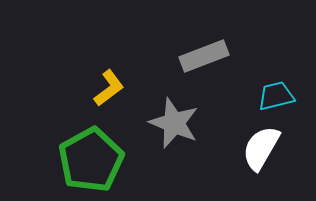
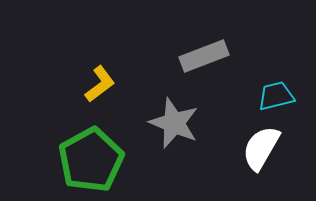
yellow L-shape: moved 9 px left, 4 px up
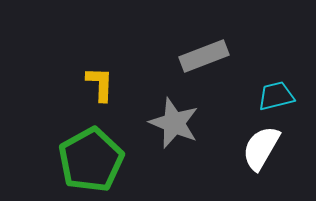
yellow L-shape: rotated 51 degrees counterclockwise
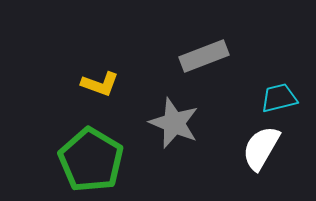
yellow L-shape: rotated 108 degrees clockwise
cyan trapezoid: moved 3 px right, 2 px down
green pentagon: rotated 12 degrees counterclockwise
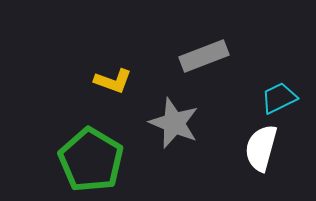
yellow L-shape: moved 13 px right, 3 px up
cyan trapezoid: rotated 12 degrees counterclockwise
white semicircle: rotated 15 degrees counterclockwise
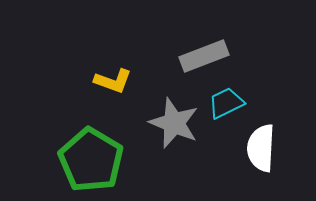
cyan trapezoid: moved 53 px left, 5 px down
white semicircle: rotated 12 degrees counterclockwise
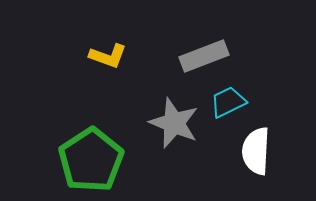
yellow L-shape: moved 5 px left, 25 px up
cyan trapezoid: moved 2 px right, 1 px up
white semicircle: moved 5 px left, 3 px down
green pentagon: rotated 8 degrees clockwise
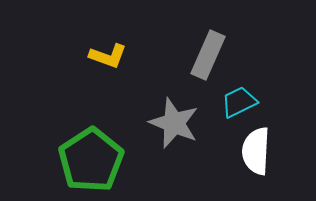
gray rectangle: moved 4 px right, 1 px up; rotated 45 degrees counterclockwise
cyan trapezoid: moved 11 px right
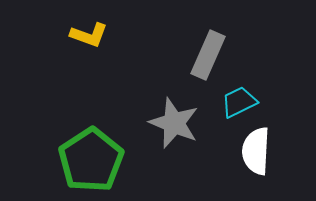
yellow L-shape: moved 19 px left, 21 px up
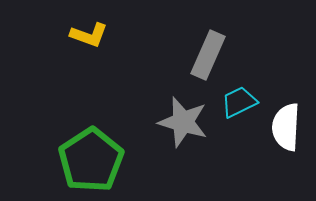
gray star: moved 9 px right, 1 px up; rotated 6 degrees counterclockwise
white semicircle: moved 30 px right, 24 px up
